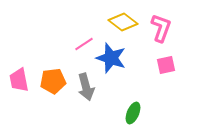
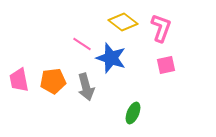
pink line: moved 2 px left; rotated 66 degrees clockwise
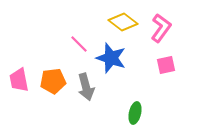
pink L-shape: rotated 16 degrees clockwise
pink line: moved 3 px left; rotated 12 degrees clockwise
green ellipse: moved 2 px right; rotated 10 degrees counterclockwise
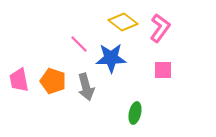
pink L-shape: moved 1 px left
blue star: rotated 20 degrees counterclockwise
pink square: moved 3 px left, 5 px down; rotated 12 degrees clockwise
orange pentagon: rotated 25 degrees clockwise
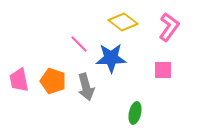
pink L-shape: moved 9 px right, 1 px up
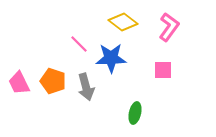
pink trapezoid: moved 3 px down; rotated 15 degrees counterclockwise
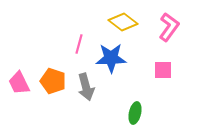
pink line: rotated 60 degrees clockwise
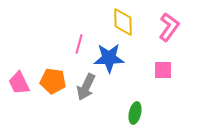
yellow diamond: rotated 52 degrees clockwise
blue star: moved 2 px left
orange pentagon: rotated 10 degrees counterclockwise
gray arrow: rotated 40 degrees clockwise
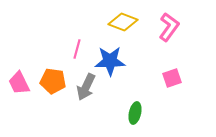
yellow diamond: rotated 68 degrees counterclockwise
pink line: moved 2 px left, 5 px down
blue star: moved 1 px right, 3 px down
pink square: moved 9 px right, 8 px down; rotated 18 degrees counterclockwise
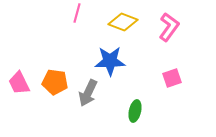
pink line: moved 36 px up
orange pentagon: moved 2 px right, 1 px down
gray arrow: moved 2 px right, 6 px down
green ellipse: moved 2 px up
